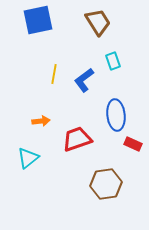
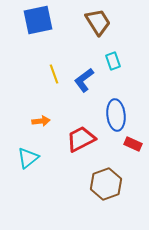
yellow line: rotated 30 degrees counterclockwise
red trapezoid: moved 4 px right; rotated 8 degrees counterclockwise
brown hexagon: rotated 12 degrees counterclockwise
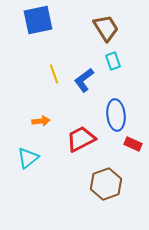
brown trapezoid: moved 8 px right, 6 px down
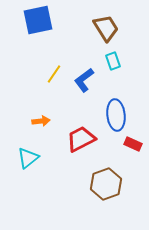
yellow line: rotated 54 degrees clockwise
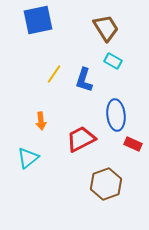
cyan rectangle: rotated 42 degrees counterclockwise
blue L-shape: rotated 35 degrees counterclockwise
orange arrow: rotated 90 degrees clockwise
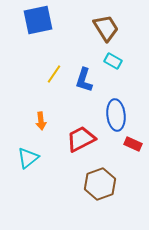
brown hexagon: moved 6 px left
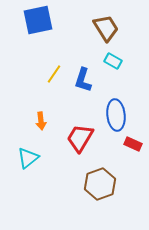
blue L-shape: moved 1 px left
red trapezoid: moved 1 px left, 1 px up; rotated 32 degrees counterclockwise
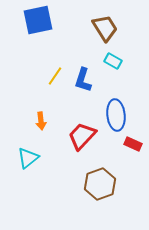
brown trapezoid: moved 1 px left
yellow line: moved 1 px right, 2 px down
red trapezoid: moved 2 px right, 2 px up; rotated 12 degrees clockwise
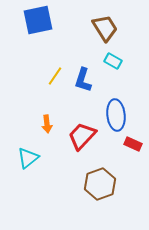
orange arrow: moved 6 px right, 3 px down
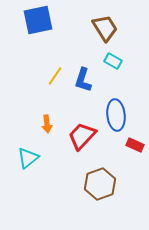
red rectangle: moved 2 px right, 1 px down
